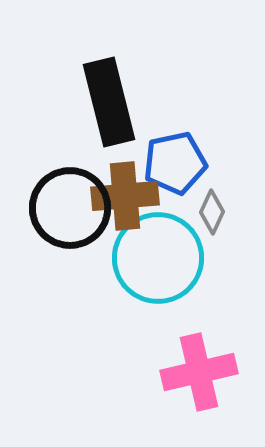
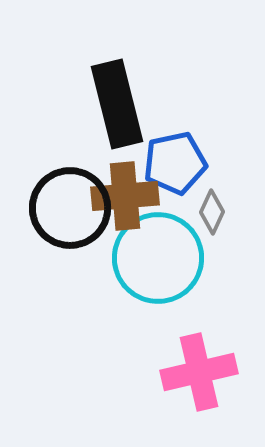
black rectangle: moved 8 px right, 2 px down
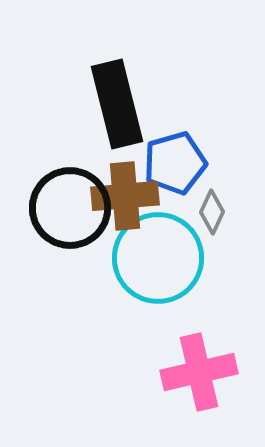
blue pentagon: rotated 4 degrees counterclockwise
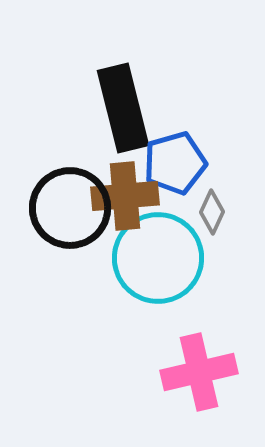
black rectangle: moved 6 px right, 4 px down
